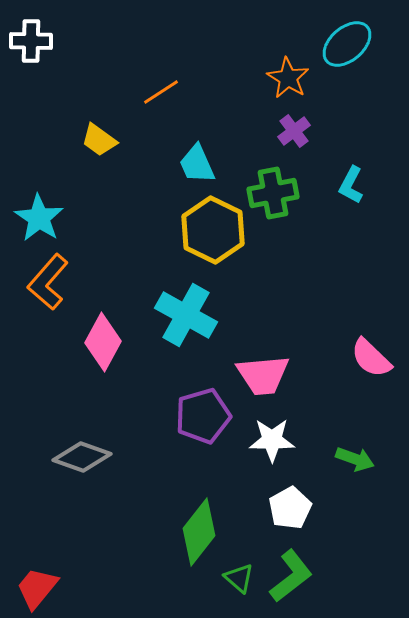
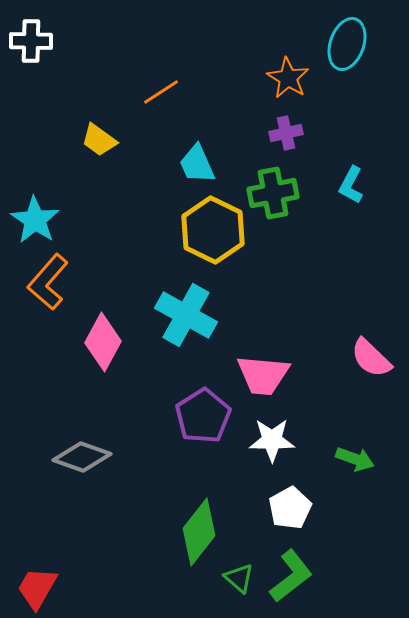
cyan ellipse: rotated 30 degrees counterclockwise
purple cross: moved 8 px left, 2 px down; rotated 24 degrees clockwise
cyan star: moved 4 px left, 2 px down
pink trapezoid: rotated 10 degrees clockwise
purple pentagon: rotated 16 degrees counterclockwise
red trapezoid: rotated 9 degrees counterclockwise
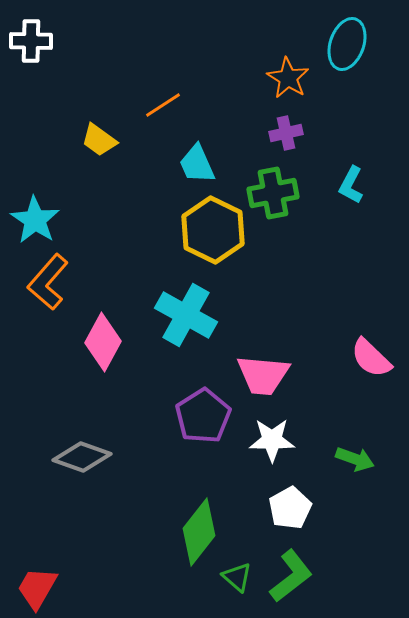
orange line: moved 2 px right, 13 px down
green triangle: moved 2 px left, 1 px up
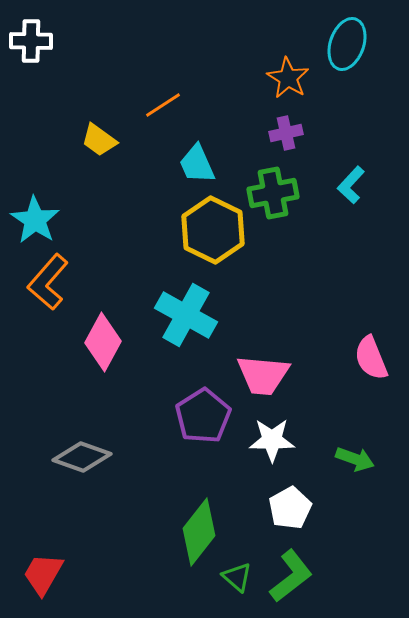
cyan L-shape: rotated 15 degrees clockwise
pink semicircle: rotated 24 degrees clockwise
red trapezoid: moved 6 px right, 14 px up
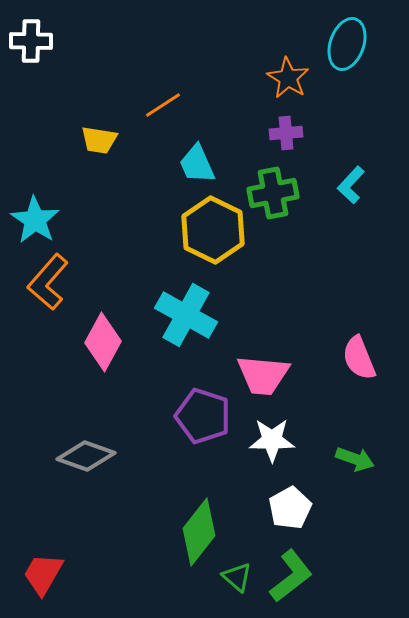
purple cross: rotated 8 degrees clockwise
yellow trapezoid: rotated 27 degrees counterclockwise
pink semicircle: moved 12 px left
purple pentagon: rotated 22 degrees counterclockwise
gray diamond: moved 4 px right, 1 px up
